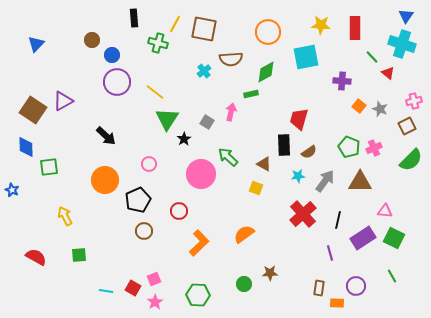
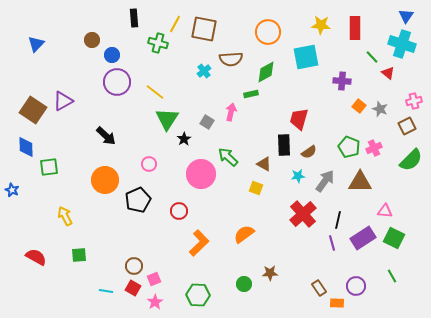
brown circle at (144, 231): moved 10 px left, 35 px down
purple line at (330, 253): moved 2 px right, 10 px up
brown rectangle at (319, 288): rotated 42 degrees counterclockwise
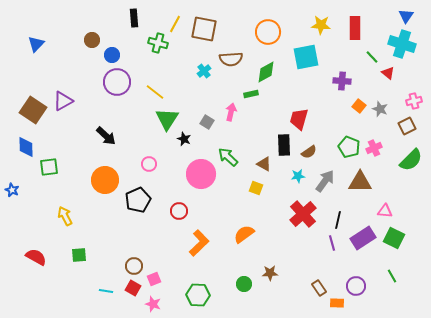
black star at (184, 139): rotated 16 degrees counterclockwise
pink star at (155, 302): moved 2 px left, 2 px down; rotated 21 degrees counterclockwise
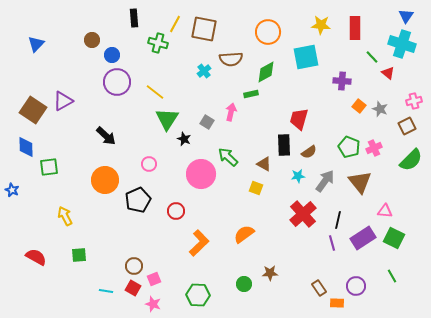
brown triangle at (360, 182): rotated 50 degrees clockwise
red circle at (179, 211): moved 3 px left
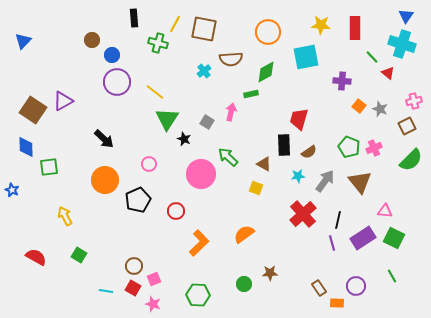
blue triangle at (36, 44): moved 13 px left, 3 px up
black arrow at (106, 136): moved 2 px left, 3 px down
green square at (79, 255): rotated 35 degrees clockwise
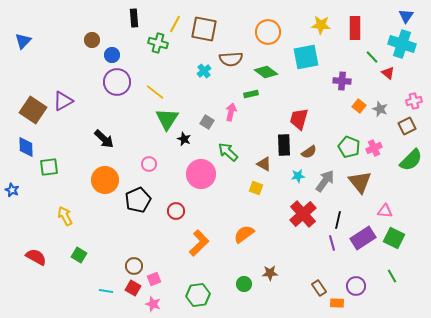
green diamond at (266, 72): rotated 65 degrees clockwise
green arrow at (228, 157): moved 5 px up
green hexagon at (198, 295): rotated 10 degrees counterclockwise
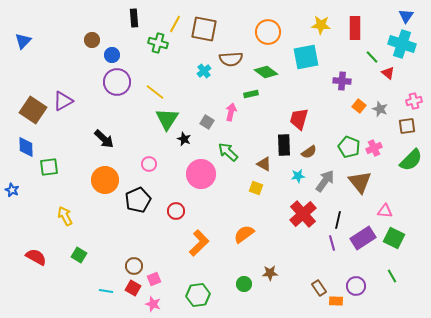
brown square at (407, 126): rotated 18 degrees clockwise
orange rectangle at (337, 303): moved 1 px left, 2 px up
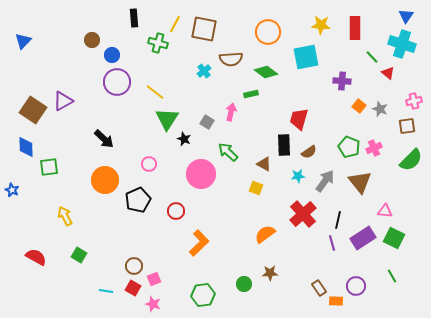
orange semicircle at (244, 234): moved 21 px right
green hexagon at (198, 295): moved 5 px right
